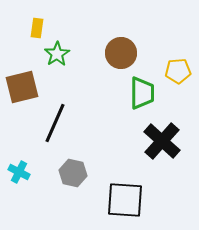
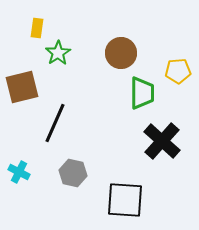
green star: moved 1 px right, 1 px up
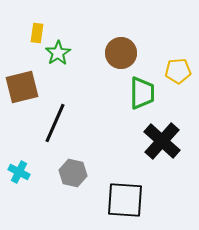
yellow rectangle: moved 5 px down
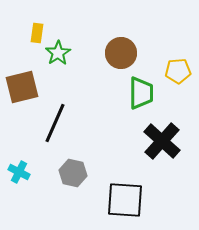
green trapezoid: moved 1 px left
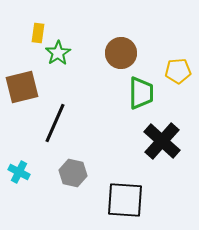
yellow rectangle: moved 1 px right
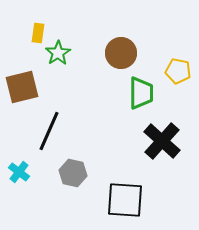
yellow pentagon: rotated 15 degrees clockwise
black line: moved 6 px left, 8 px down
cyan cross: rotated 10 degrees clockwise
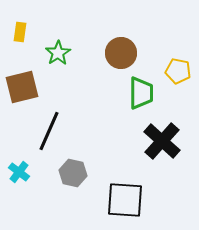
yellow rectangle: moved 18 px left, 1 px up
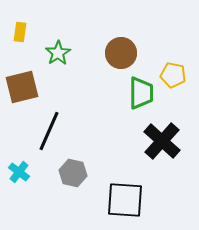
yellow pentagon: moved 5 px left, 4 px down
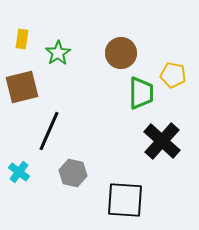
yellow rectangle: moved 2 px right, 7 px down
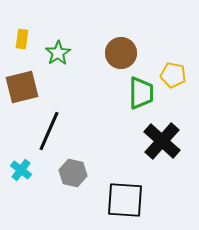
cyan cross: moved 2 px right, 2 px up
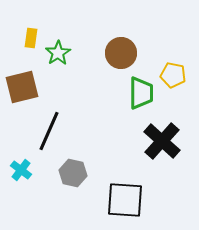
yellow rectangle: moved 9 px right, 1 px up
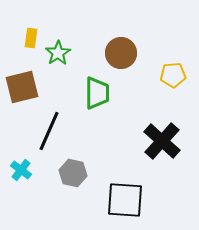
yellow pentagon: rotated 15 degrees counterclockwise
green trapezoid: moved 44 px left
